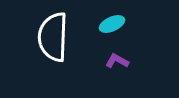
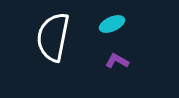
white semicircle: rotated 9 degrees clockwise
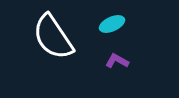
white semicircle: rotated 45 degrees counterclockwise
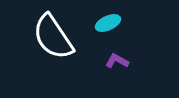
cyan ellipse: moved 4 px left, 1 px up
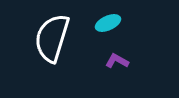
white semicircle: moved 1 px left, 1 px down; rotated 51 degrees clockwise
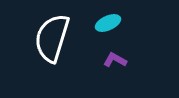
purple L-shape: moved 2 px left, 1 px up
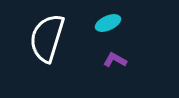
white semicircle: moved 5 px left
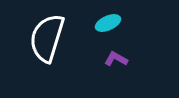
purple L-shape: moved 1 px right, 1 px up
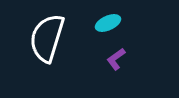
purple L-shape: rotated 65 degrees counterclockwise
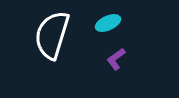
white semicircle: moved 5 px right, 3 px up
